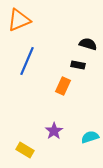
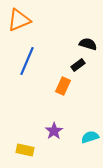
black rectangle: rotated 48 degrees counterclockwise
yellow rectangle: rotated 18 degrees counterclockwise
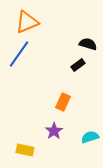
orange triangle: moved 8 px right, 2 px down
blue line: moved 8 px left, 7 px up; rotated 12 degrees clockwise
orange rectangle: moved 16 px down
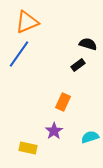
yellow rectangle: moved 3 px right, 2 px up
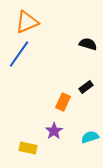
black rectangle: moved 8 px right, 22 px down
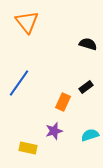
orange triangle: rotated 45 degrees counterclockwise
blue line: moved 29 px down
purple star: rotated 18 degrees clockwise
cyan semicircle: moved 2 px up
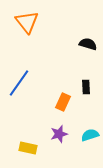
black rectangle: rotated 56 degrees counterclockwise
purple star: moved 5 px right, 3 px down
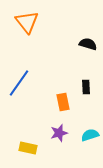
orange rectangle: rotated 36 degrees counterclockwise
purple star: moved 1 px up
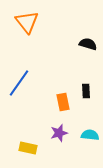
black rectangle: moved 4 px down
cyan semicircle: rotated 24 degrees clockwise
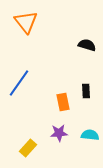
orange triangle: moved 1 px left
black semicircle: moved 1 px left, 1 px down
purple star: rotated 12 degrees clockwise
yellow rectangle: rotated 60 degrees counterclockwise
